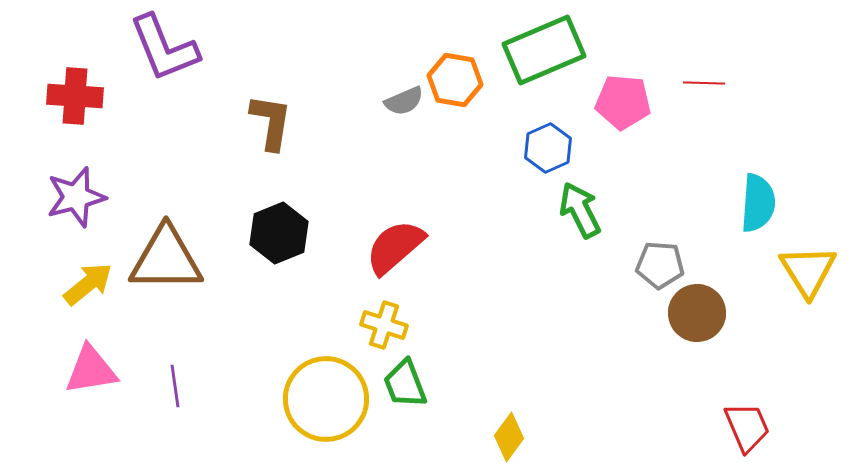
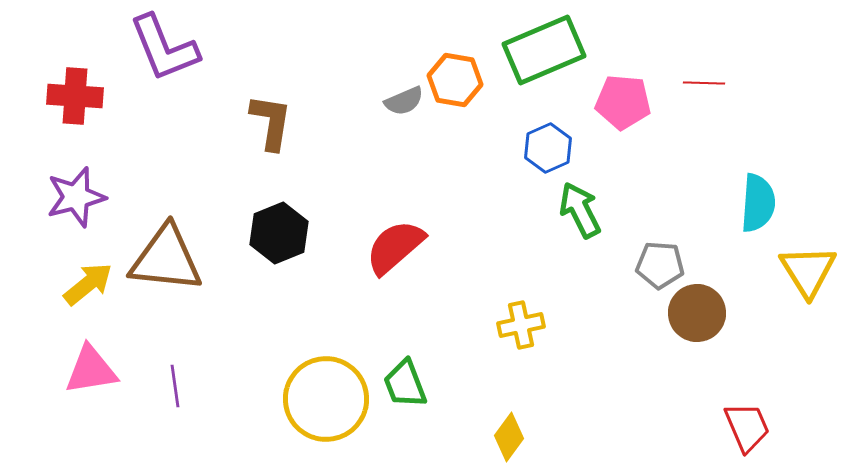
brown triangle: rotated 6 degrees clockwise
yellow cross: moved 137 px right; rotated 30 degrees counterclockwise
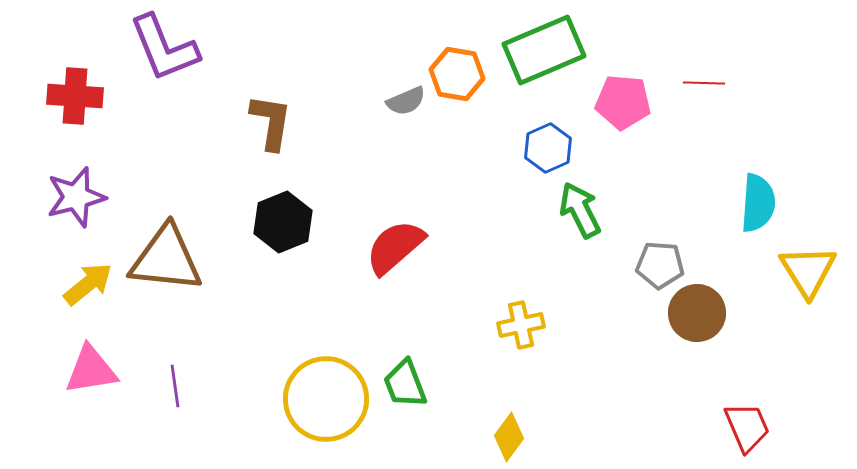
orange hexagon: moved 2 px right, 6 px up
gray semicircle: moved 2 px right
black hexagon: moved 4 px right, 11 px up
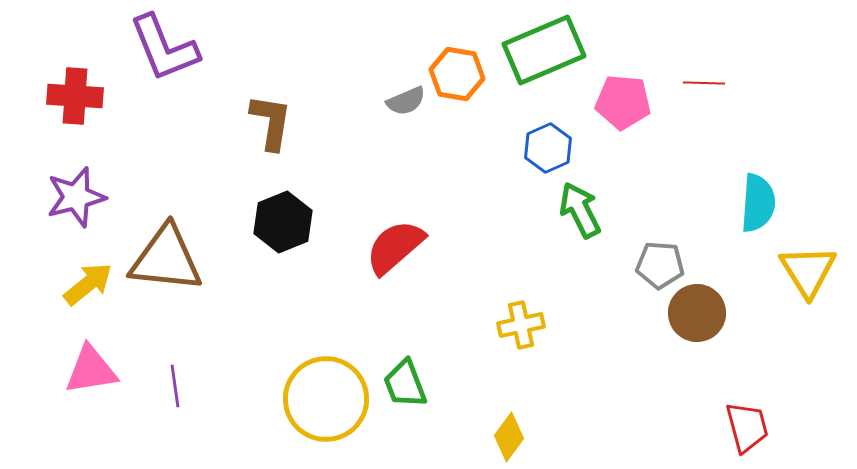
red trapezoid: rotated 8 degrees clockwise
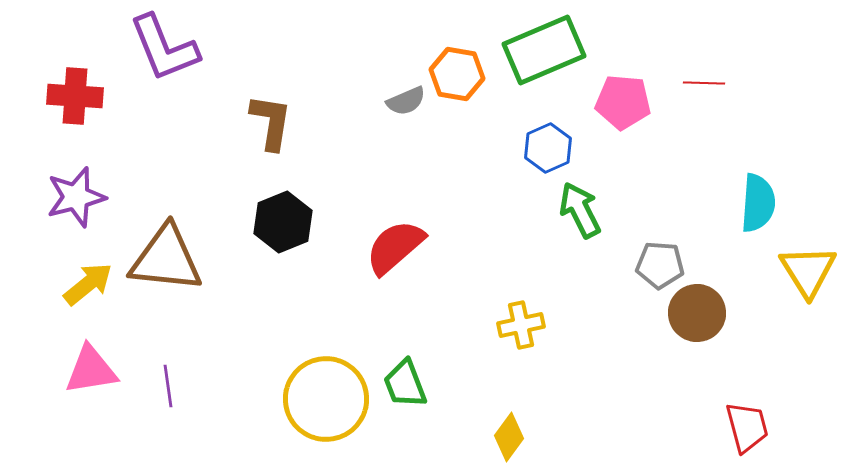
purple line: moved 7 px left
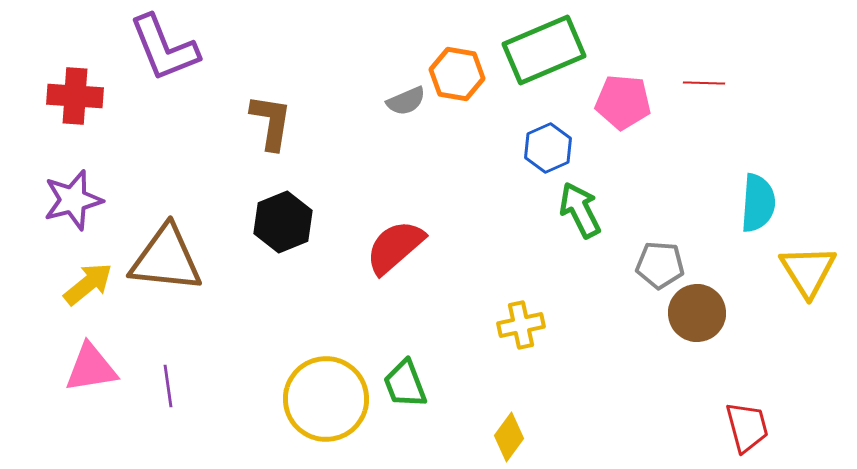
purple star: moved 3 px left, 3 px down
pink triangle: moved 2 px up
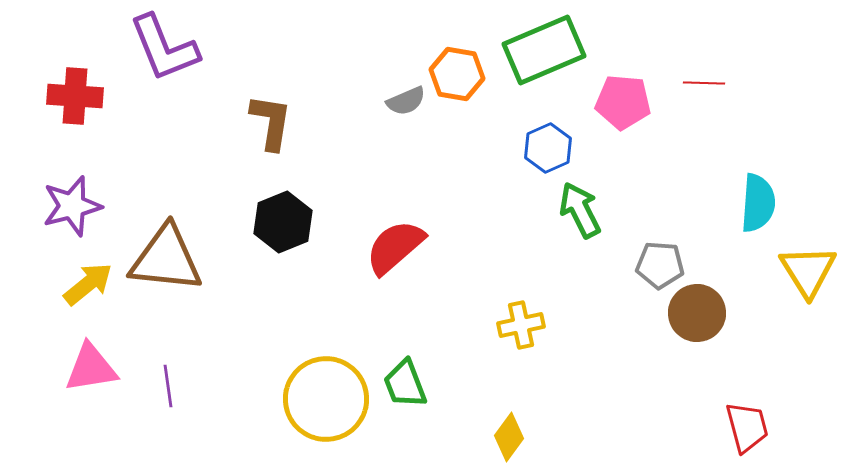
purple star: moved 1 px left, 6 px down
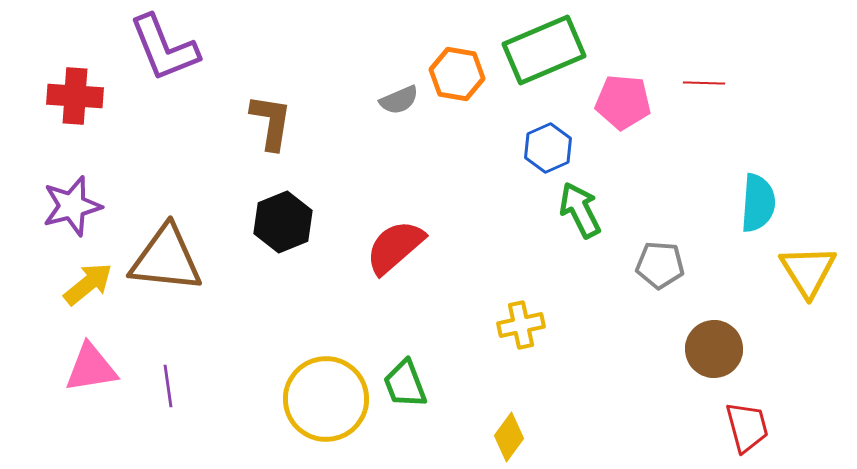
gray semicircle: moved 7 px left, 1 px up
brown circle: moved 17 px right, 36 px down
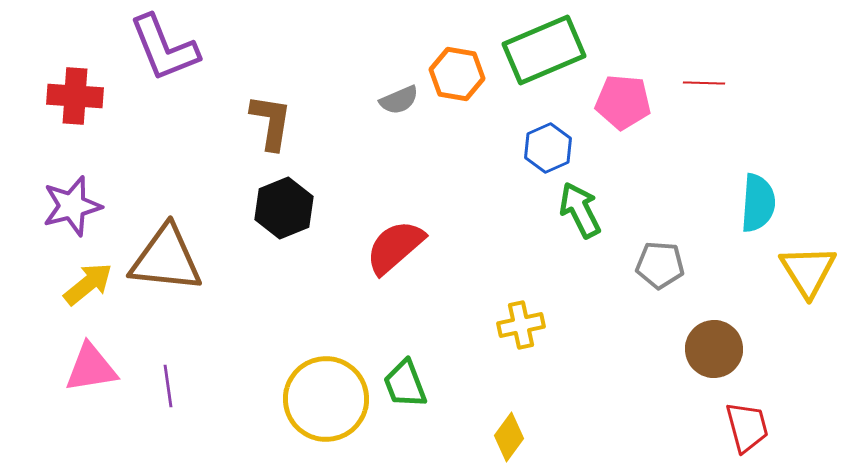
black hexagon: moved 1 px right, 14 px up
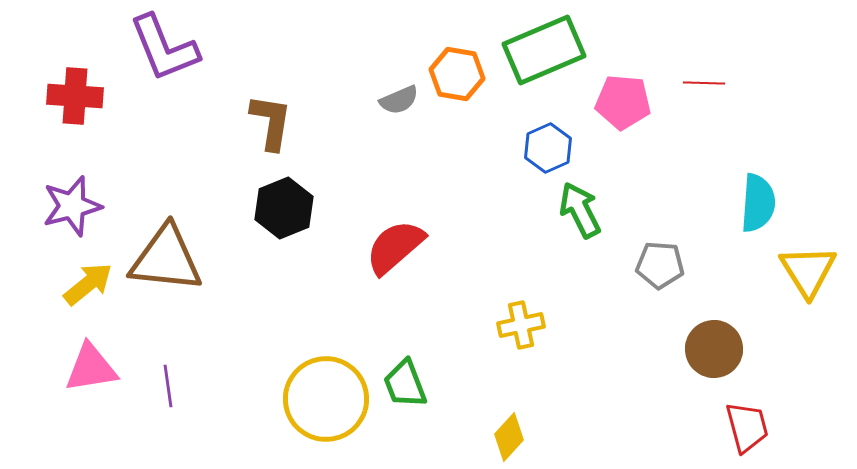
yellow diamond: rotated 6 degrees clockwise
